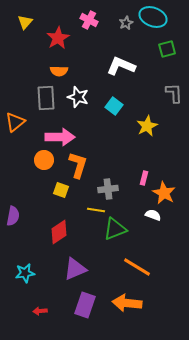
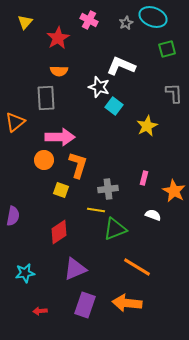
white star: moved 21 px right, 10 px up
orange star: moved 10 px right, 2 px up
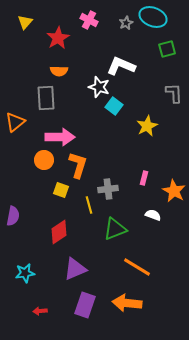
yellow line: moved 7 px left, 5 px up; rotated 66 degrees clockwise
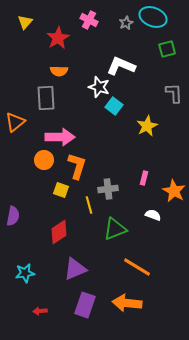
orange L-shape: moved 1 px left, 1 px down
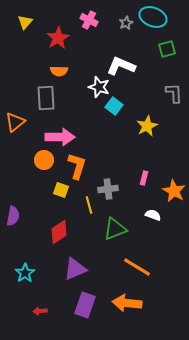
cyan star: rotated 24 degrees counterclockwise
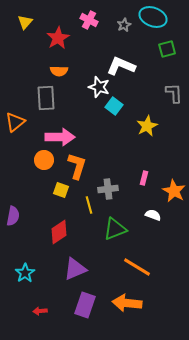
gray star: moved 2 px left, 2 px down
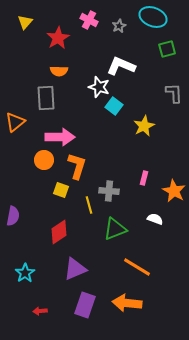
gray star: moved 5 px left, 1 px down
yellow star: moved 3 px left
gray cross: moved 1 px right, 2 px down; rotated 12 degrees clockwise
white semicircle: moved 2 px right, 4 px down
